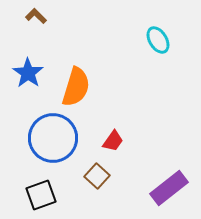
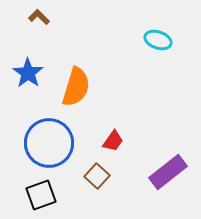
brown L-shape: moved 3 px right, 1 px down
cyan ellipse: rotated 40 degrees counterclockwise
blue circle: moved 4 px left, 5 px down
purple rectangle: moved 1 px left, 16 px up
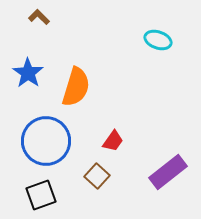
blue circle: moved 3 px left, 2 px up
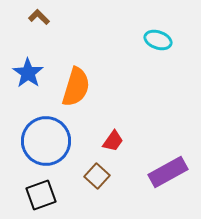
purple rectangle: rotated 9 degrees clockwise
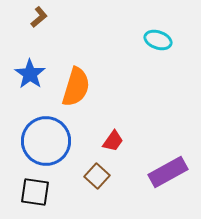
brown L-shape: rotated 95 degrees clockwise
blue star: moved 2 px right, 1 px down
black square: moved 6 px left, 3 px up; rotated 28 degrees clockwise
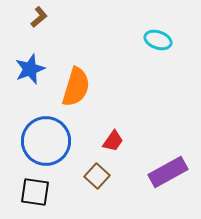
blue star: moved 5 px up; rotated 16 degrees clockwise
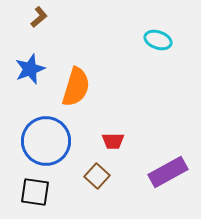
red trapezoid: rotated 55 degrees clockwise
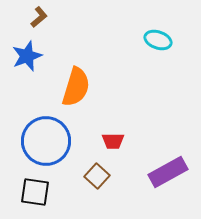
blue star: moved 3 px left, 13 px up
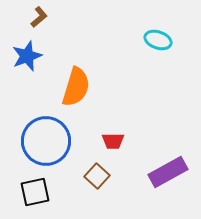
black square: rotated 20 degrees counterclockwise
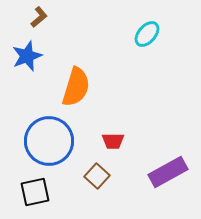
cyan ellipse: moved 11 px left, 6 px up; rotated 68 degrees counterclockwise
blue circle: moved 3 px right
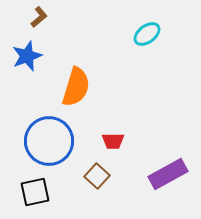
cyan ellipse: rotated 12 degrees clockwise
purple rectangle: moved 2 px down
